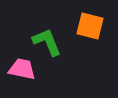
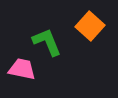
orange square: rotated 28 degrees clockwise
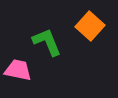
pink trapezoid: moved 4 px left, 1 px down
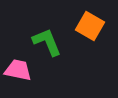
orange square: rotated 12 degrees counterclockwise
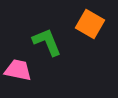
orange square: moved 2 px up
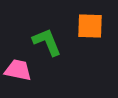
orange square: moved 2 px down; rotated 28 degrees counterclockwise
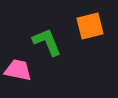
orange square: rotated 16 degrees counterclockwise
